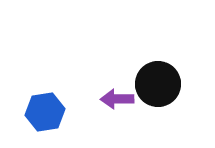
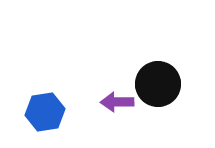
purple arrow: moved 3 px down
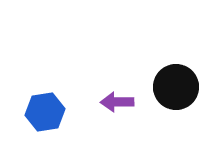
black circle: moved 18 px right, 3 px down
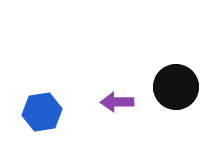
blue hexagon: moved 3 px left
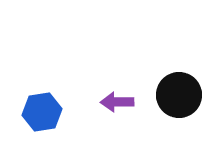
black circle: moved 3 px right, 8 px down
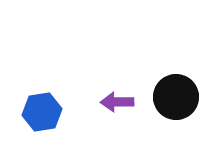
black circle: moved 3 px left, 2 px down
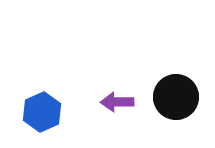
blue hexagon: rotated 15 degrees counterclockwise
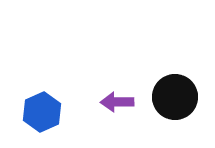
black circle: moved 1 px left
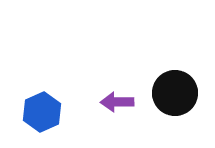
black circle: moved 4 px up
